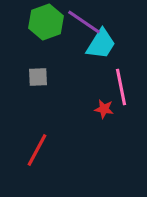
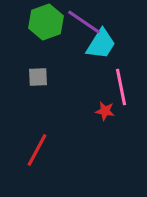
red star: moved 1 px right, 2 px down
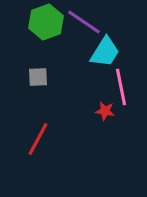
cyan trapezoid: moved 4 px right, 8 px down
red line: moved 1 px right, 11 px up
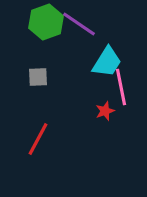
purple line: moved 5 px left, 2 px down
cyan trapezoid: moved 2 px right, 10 px down
red star: rotated 30 degrees counterclockwise
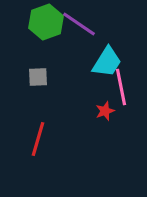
red line: rotated 12 degrees counterclockwise
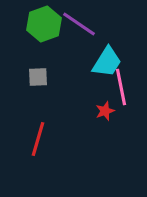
green hexagon: moved 2 px left, 2 px down
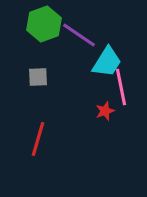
purple line: moved 11 px down
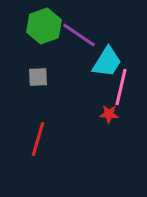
green hexagon: moved 2 px down
pink line: rotated 24 degrees clockwise
red star: moved 4 px right, 3 px down; rotated 24 degrees clockwise
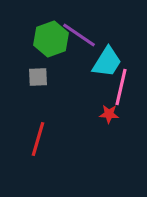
green hexagon: moved 7 px right, 13 px down
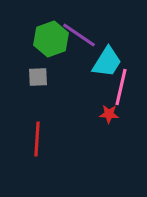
red line: moved 1 px left; rotated 12 degrees counterclockwise
